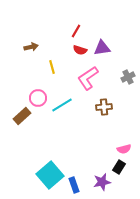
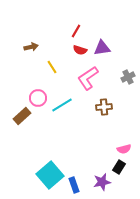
yellow line: rotated 16 degrees counterclockwise
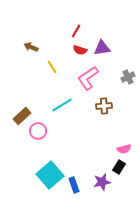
brown arrow: rotated 144 degrees counterclockwise
pink circle: moved 33 px down
brown cross: moved 1 px up
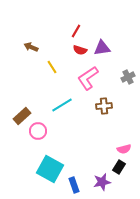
cyan square: moved 6 px up; rotated 20 degrees counterclockwise
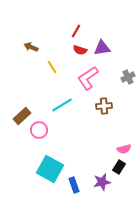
pink circle: moved 1 px right, 1 px up
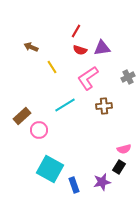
cyan line: moved 3 px right
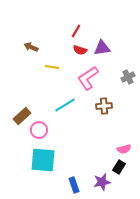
yellow line: rotated 48 degrees counterclockwise
cyan square: moved 7 px left, 9 px up; rotated 24 degrees counterclockwise
